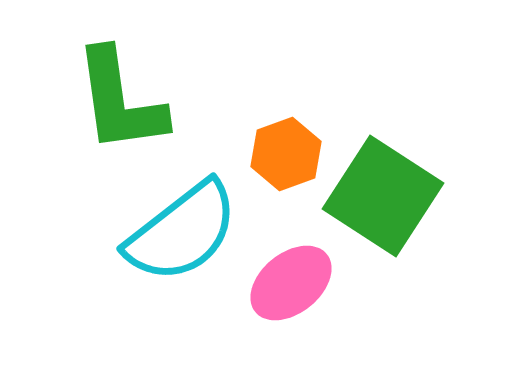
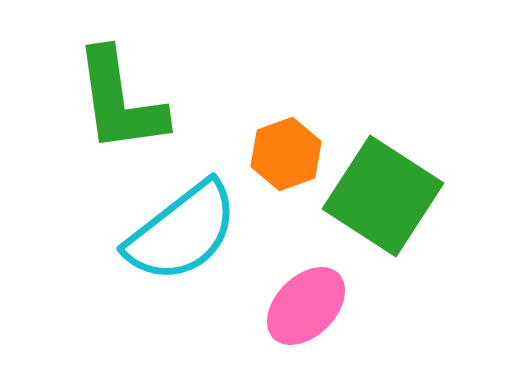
pink ellipse: moved 15 px right, 23 px down; rotated 6 degrees counterclockwise
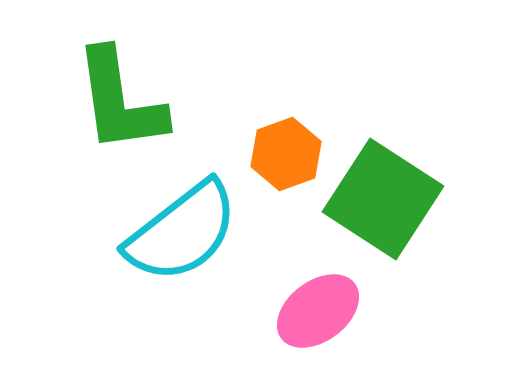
green square: moved 3 px down
pink ellipse: moved 12 px right, 5 px down; rotated 8 degrees clockwise
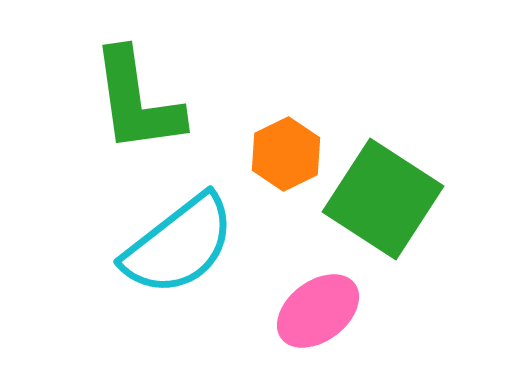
green L-shape: moved 17 px right
orange hexagon: rotated 6 degrees counterclockwise
cyan semicircle: moved 3 px left, 13 px down
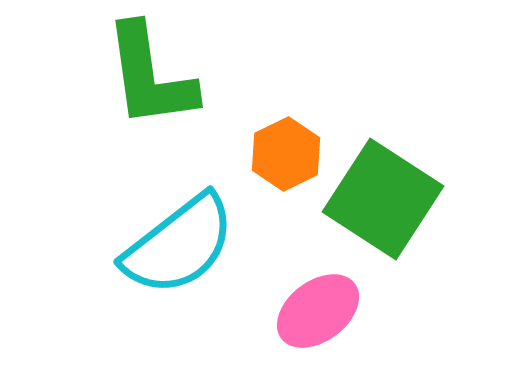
green L-shape: moved 13 px right, 25 px up
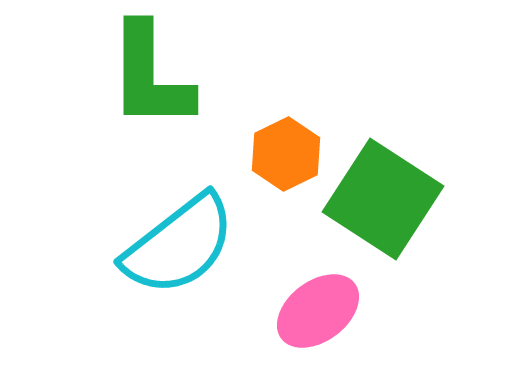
green L-shape: rotated 8 degrees clockwise
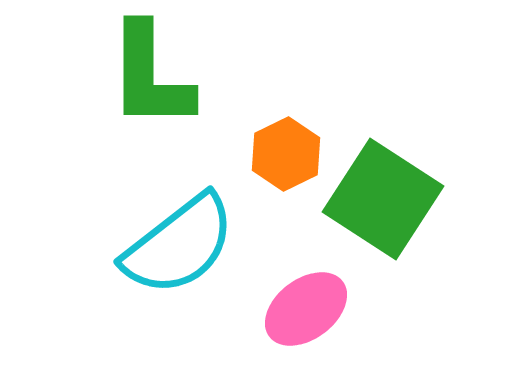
pink ellipse: moved 12 px left, 2 px up
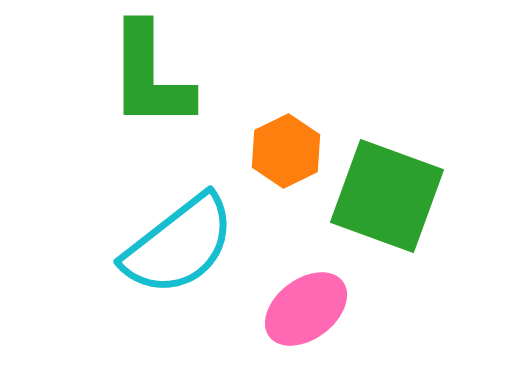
orange hexagon: moved 3 px up
green square: moved 4 px right, 3 px up; rotated 13 degrees counterclockwise
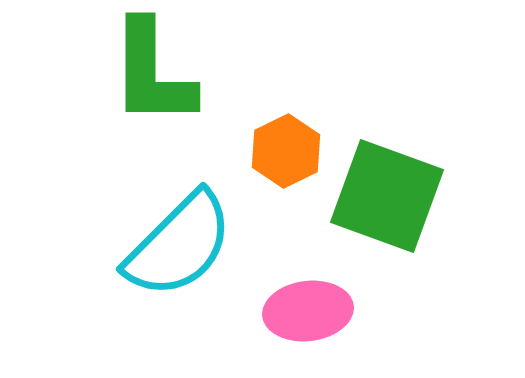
green L-shape: moved 2 px right, 3 px up
cyan semicircle: rotated 7 degrees counterclockwise
pink ellipse: moved 2 px right, 2 px down; rotated 30 degrees clockwise
